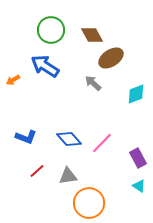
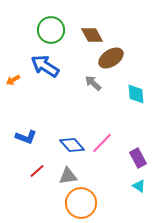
cyan diamond: rotated 75 degrees counterclockwise
blue diamond: moved 3 px right, 6 px down
orange circle: moved 8 px left
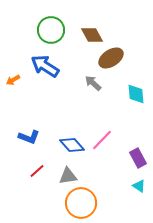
blue L-shape: moved 3 px right
pink line: moved 3 px up
